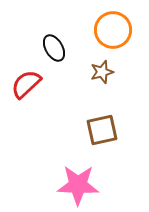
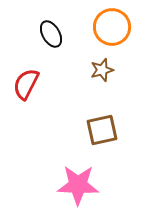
orange circle: moved 1 px left, 3 px up
black ellipse: moved 3 px left, 14 px up
brown star: moved 2 px up
red semicircle: rotated 20 degrees counterclockwise
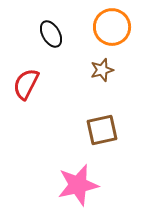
pink star: rotated 15 degrees counterclockwise
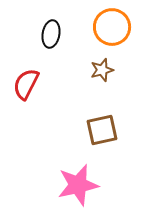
black ellipse: rotated 40 degrees clockwise
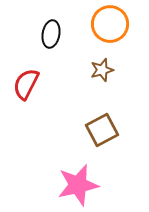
orange circle: moved 2 px left, 3 px up
brown square: rotated 16 degrees counterclockwise
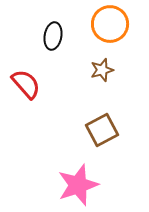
black ellipse: moved 2 px right, 2 px down
red semicircle: rotated 112 degrees clockwise
pink star: rotated 6 degrees counterclockwise
